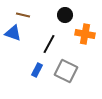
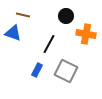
black circle: moved 1 px right, 1 px down
orange cross: moved 1 px right
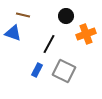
orange cross: rotated 30 degrees counterclockwise
gray square: moved 2 px left
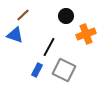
brown line: rotated 56 degrees counterclockwise
blue triangle: moved 2 px right, 2 px down
black line: moved 3 px down
gray square: moved 1 px up
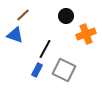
black line: moved 4 px left, 2 px down
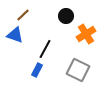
orange cross: rotated 12 degrees counterclockwise
gray square: moved 14 px right
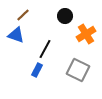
black circle: moved 1 px left
blue triangle: moved 1 px right
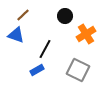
blue rectangle: rotated 32 degrees clockwise
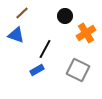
brown line: moved 1 px left, 2 px up
orange cross: moved 1 px up
